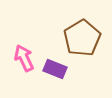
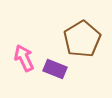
brown pentagon: moved 1 px down
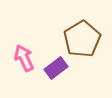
purple rectangle: moved 1 px right, 1 px up; rotated 60 degrees counterclockwise
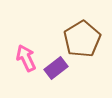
pink arrow: moved 2 px right
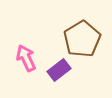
purple rectangle: moved 3 px right, 2 px down
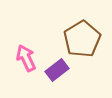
purple rectangle: moved 2 px left
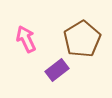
pink arrow: moved 19 px up
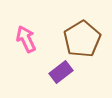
purple rectangle: moved 4 px right, 2 px down
